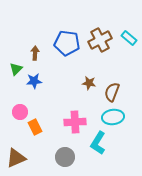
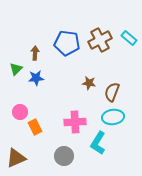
blue star: moved 2 px right, 3 px up
gray circle: moved 1 px left, 1 px up
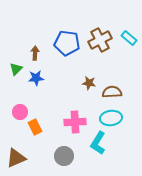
brown semicircle: rotated 66 degrees clockwise
cyan ellipse: moved 2 px left, 1 px down
